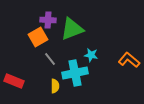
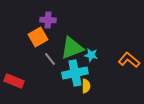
green triangle: moved 19 px down
yellow semicircle: moved 31 px right
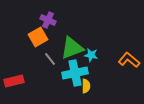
purple cross: rotated 21 degrees clockwise
red rectangle: rotated 36 degrees counterclockwise
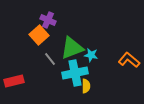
orange square: moved 1 px right, 2 px up; rotated 12 degrees counterclockwise
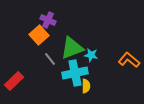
red rectangle: rotated 30 degrees counterclockwise
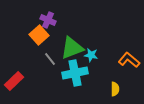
yellow semicircle: moved 29 px right, 3 px down
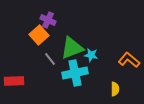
red rectangle: rotated 42 degrees clockwise
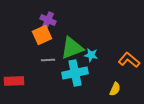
orange square: moved 3 px right; rotated 18 degrees clockwise
gray line: moved 2 px left, 1 px down; rotated 56 degrees counterclockwise
yellow semicircle: rotated 24 degrees clockwise
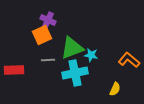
red rectangle: moved 11 px up
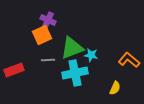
red rectangle: rotated 18 degrees counterclockwise
yellow semicircle: moved 1 px up
